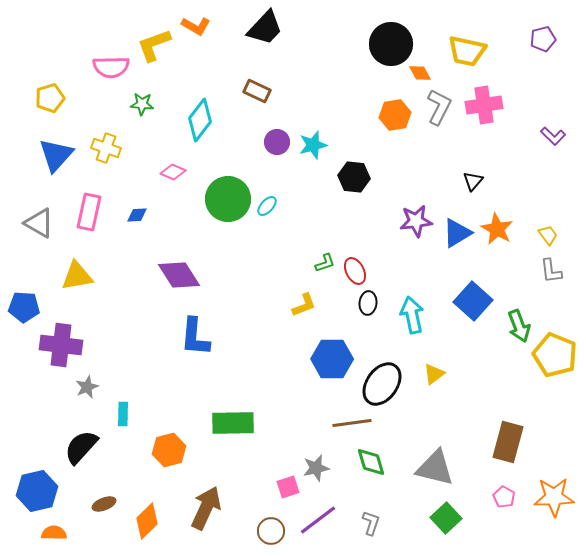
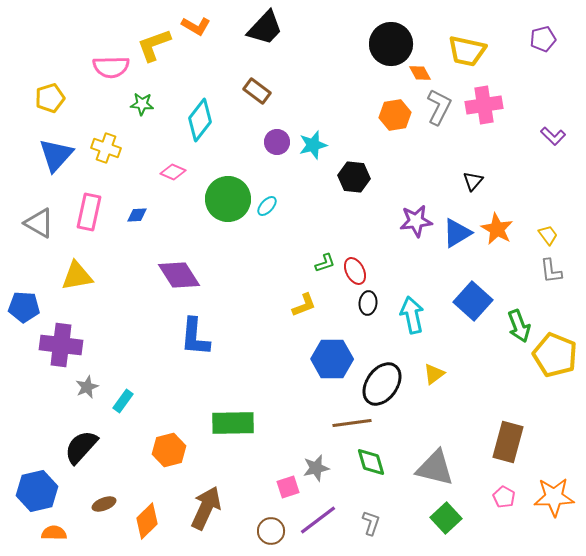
brown rectangle at (257, 91): rotated 12 degrees clockwise
cyan rectangle at (123, 414): moved 13 px up; rotated 35 degrees clockwise
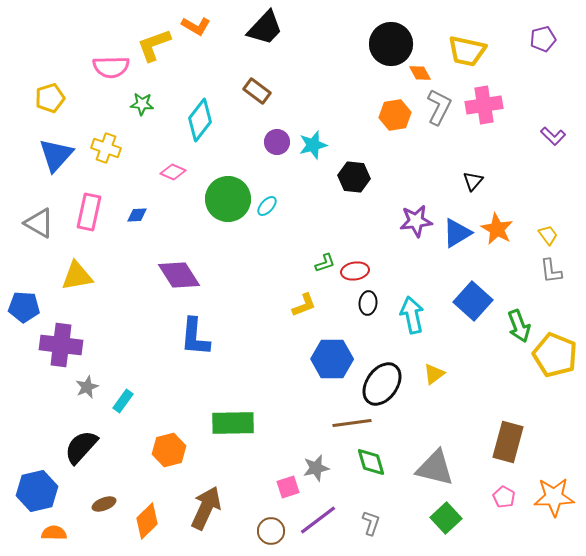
red ellipse at (355, 271): rotated 72 degrees counterclockwise
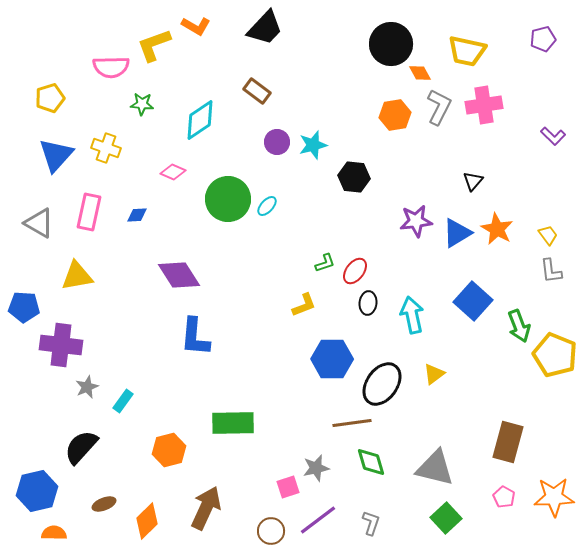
cyan diamond at (200, 120): rotated 18 degrees clockwise
red ellipse at (355, 271): rotated 44 degrees counterclockwise
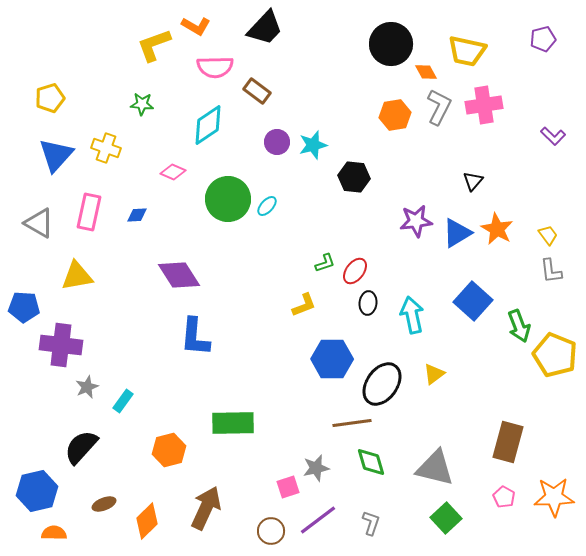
pink semicircle at (111, 67): moved 104 px right
orange diamond at (420, 73): moved 6 px right, 1 px up
cyan diamond at (200, 120): moved 8 px right, 5 px down
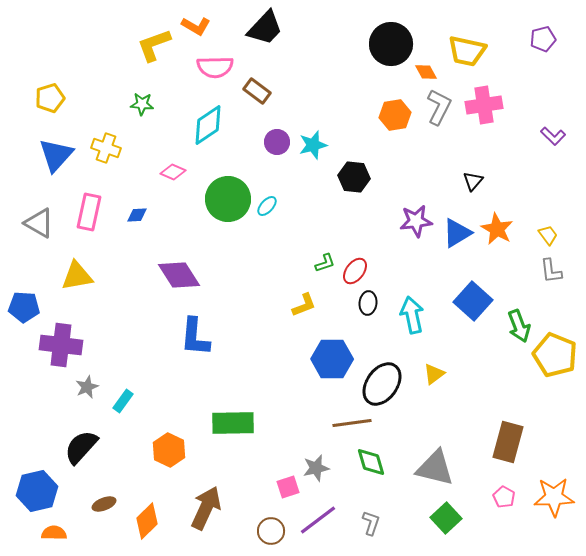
orange hexagon at (169, 450): rotated 20 degrees counterclockwise
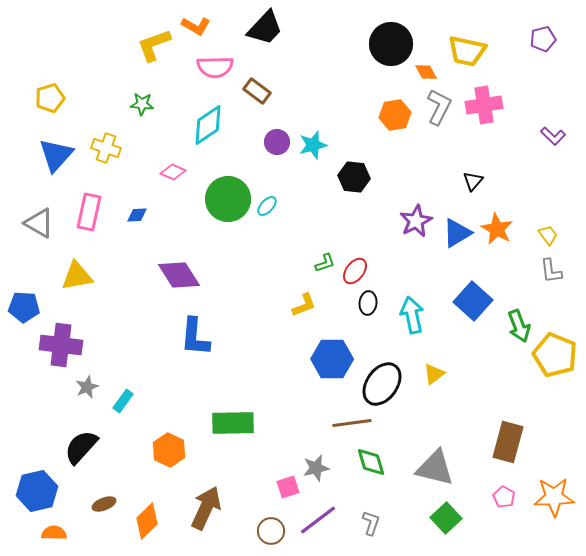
purple star at (416, 221): rotated 20 degrees counterclockwise
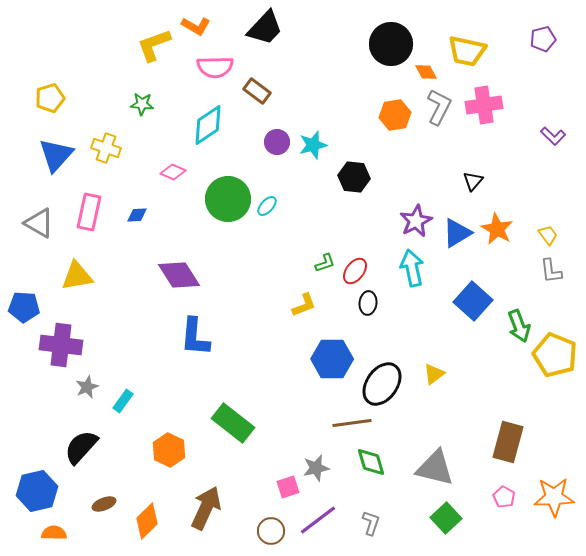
cyan arrow at (412, 315): moved 47 px up
green rectangle at (233, 423): rotated 39 degrees clockwise
